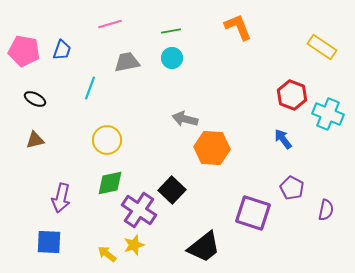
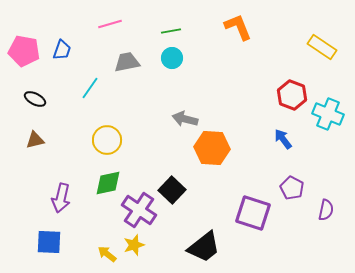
cyan line: rotated 15 degrees clockwise
green diamond: moved 2 px left
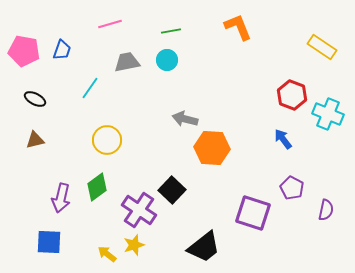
cyan circle: moved 5 px left, 2 px down
green diamond: moved 11 px left, 4 px down; rotated 24 degrees counterclockwise
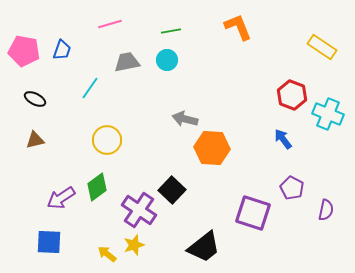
purple arrow: rotated 44 degrees clockwise
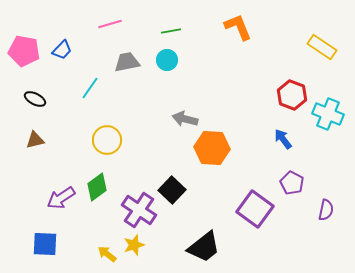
blue trapezoid: rotated 25 degrees clockwise
purple pentagon: moved 5 px up
purple square: moved 2 px right, 4 px up; rotated 18 degrees clockwise
blue square: moved 4 px left, 2 px down
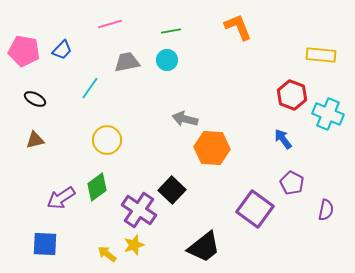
yellow rectangle: moved 1 px left, 8 px down; rotated 28 degrees counterclockwise
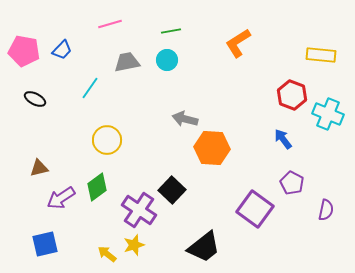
orange L-shape: moved 16 px down; rotated 100 degrees counterclockwise
brown triangle: moved 4 px right, 28 px down
blue square: rotated 16 degrees counterclockwise
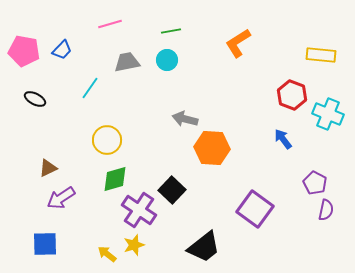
brown triangle: moved 9 px right; rotated 12 degrees counterclockwise
purple pentagon: moved 23 px right
green diamond: moved 18 px right, 8 px up; rotated 20 degrees clockwise
blue square: rotated 12 degrees clockwise
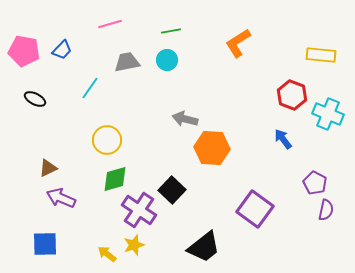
purple arrow: rotated 56 degrees clockwise
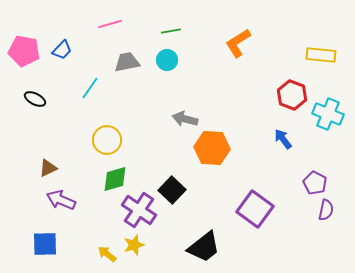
purple arrow: moved 2 px down
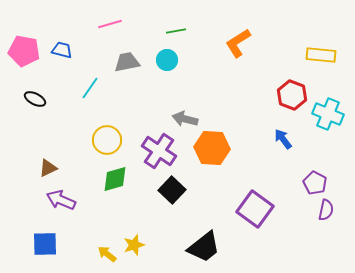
green line: moved 5 px right
blue trapezoid: rotated 120 degrees counterclockwise
purple cross: moved 20 px right, 59 px up
